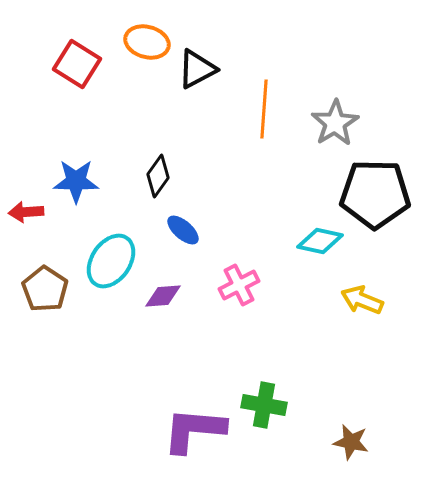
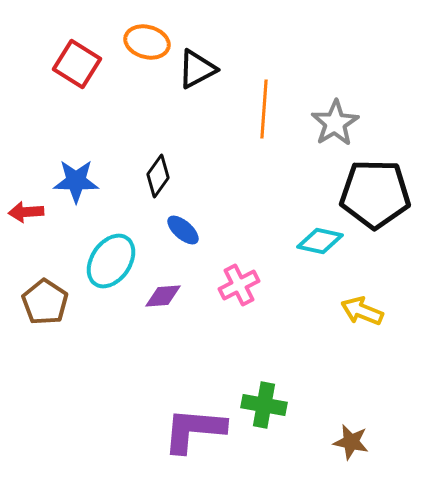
brown pentagon: moved 13 px down
yellow arrow: moved 11 px down
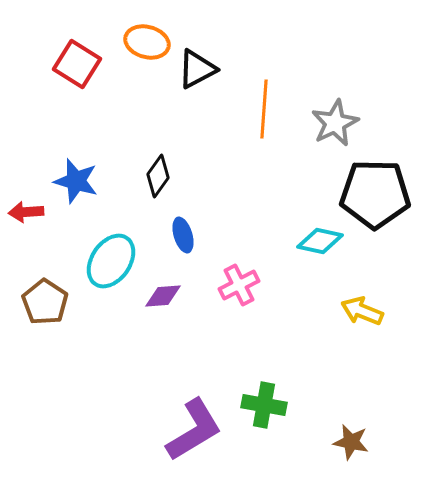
gray star: rotated 6 degrees clockwise
blue star: rotated 15 degrees clockwise
blue ellipse: moved 5 px down; rotated 32 degrees clockwise
purple L-shape: rotated 144 degrees clockwise
